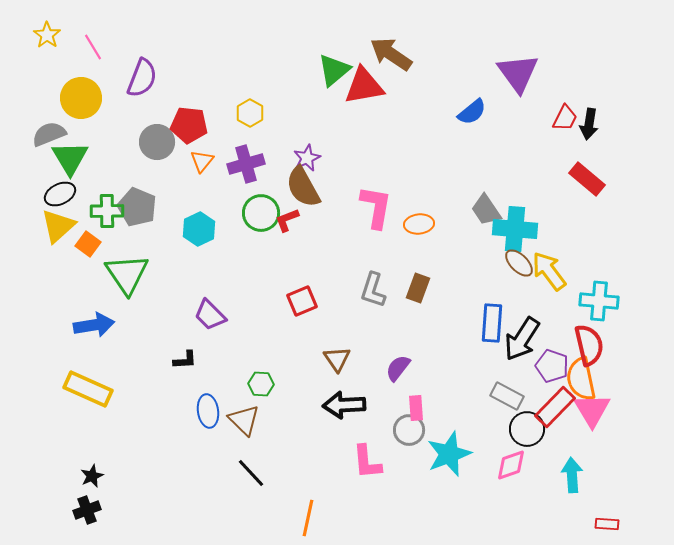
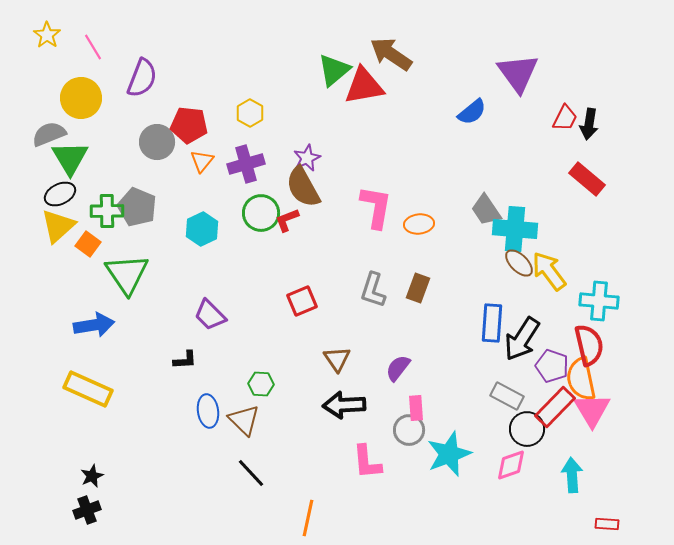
cyan hexagon at (199, 229): moved 3 px right
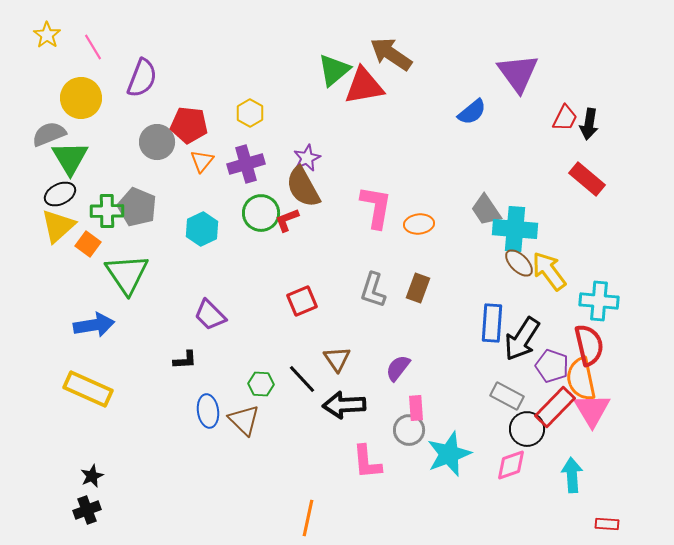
black line at (251, 473): moved 51 px right, 94 px up
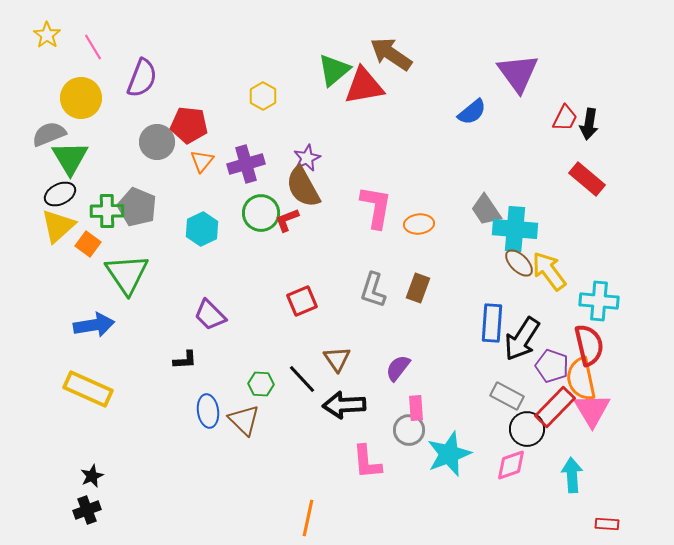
yellow hexagon at (250, 113): moved 13 px right, 17 px up
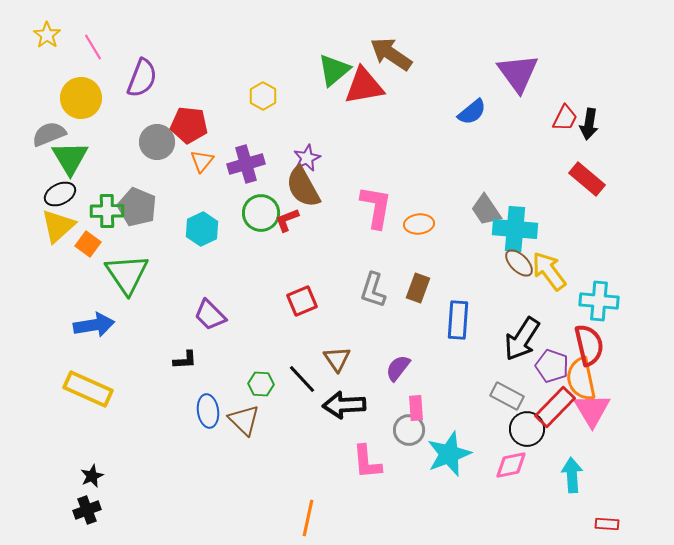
blue rectangle at (492, 323): moved 34 px left, 3 px up
pink diamond at (511, 465): rotated 8 degrees clockwise
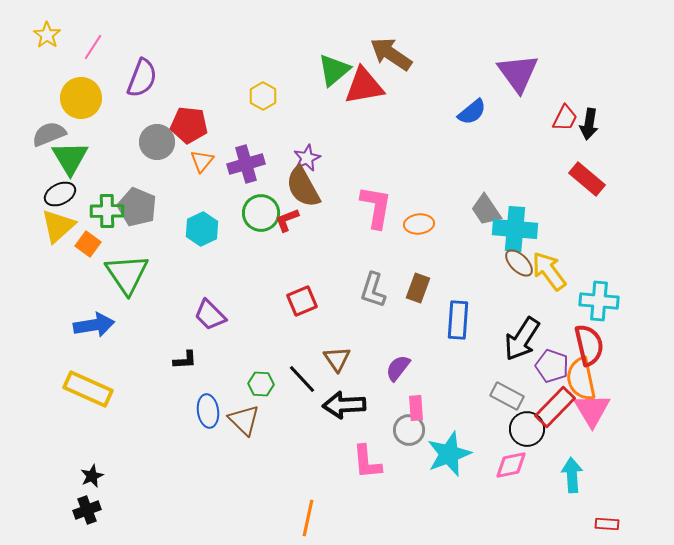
pink line at (93, 47): rotated 64 degrees clockwise
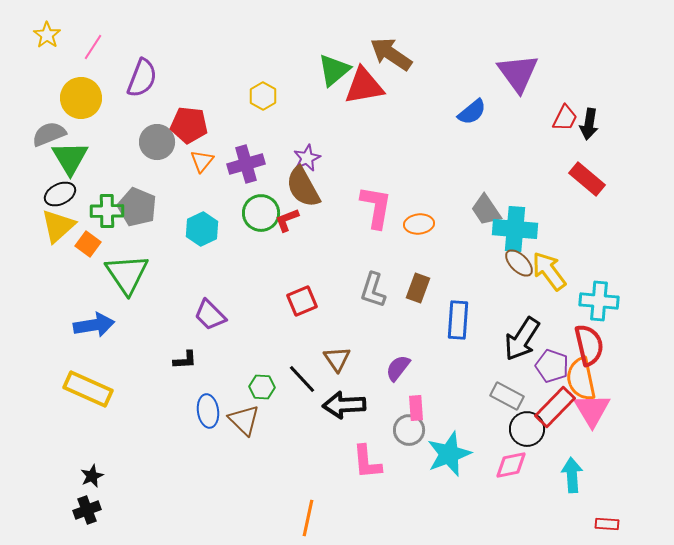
green hexagon at (261, 384): moved 1 px right, 3 px down
